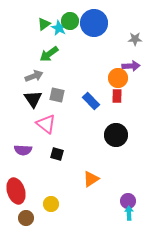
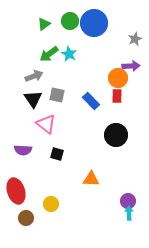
cyan star: moved 10 px right, 26 px down
gray star: rotated 24 degrees counterclockwise
orange triangle: rotated 36 degrees clockwise
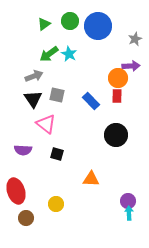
blue circle: moved 4 px right, 3 px down
yellow circle: moved 5 px right
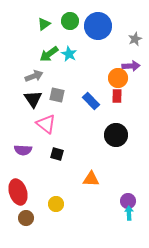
red ellipse: moved 2 px right, 1 px down
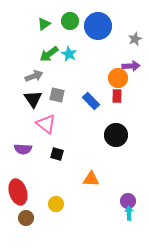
purple semicircle: moved 1 px up
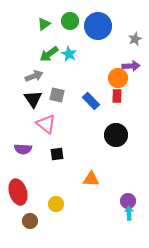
black square: rotated 24 degrees counterclockwise
brown circle: moved 4 px right, 3 px down
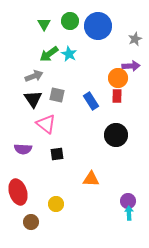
green triangle: rotated 24 degrees counterclockwise
blue rectangle: rotated 12 degrees clockwise
brown circle: moved 1 px right, 1 px down
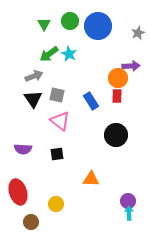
gray star: moved 3 px right, 6 px up
pink triangle: moved 14 px right, 3 px up
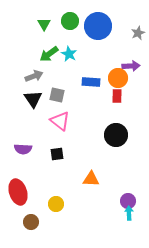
blue rectangle: moved 19 px up; rotated 54 degrees counterclockwise
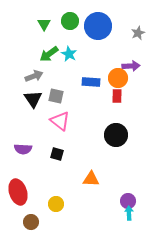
gray square: moved 1 px left, 1 px down
black square: rotated 24 degrees clockwise
